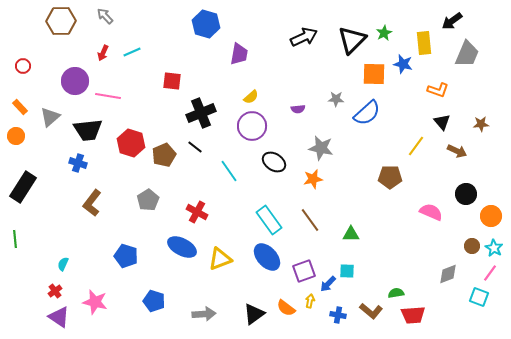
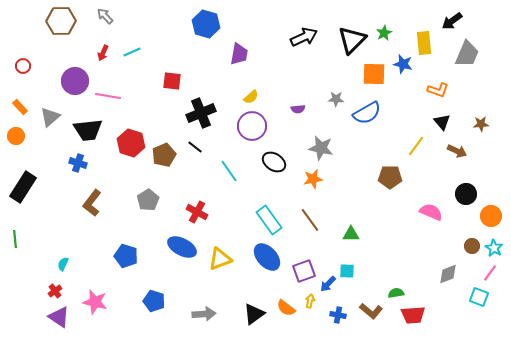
blue semicircle at (367, 113): rotated 12 degrees clockwise
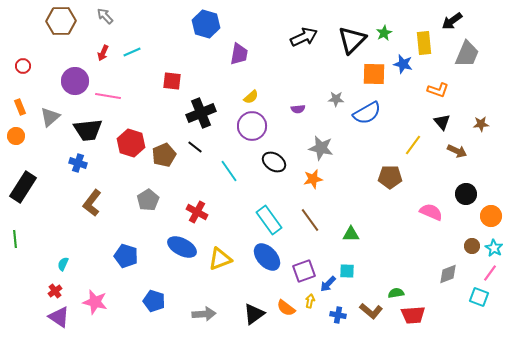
orange rectangle at (20, 107): rotated 21 degrees clockwise
yellow line at (416, 146): moved 3 px left, 1 px up
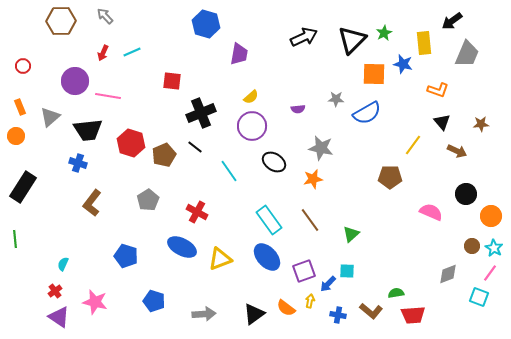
green triangle at (351, 234): rotated 42 degrees counterclockwise
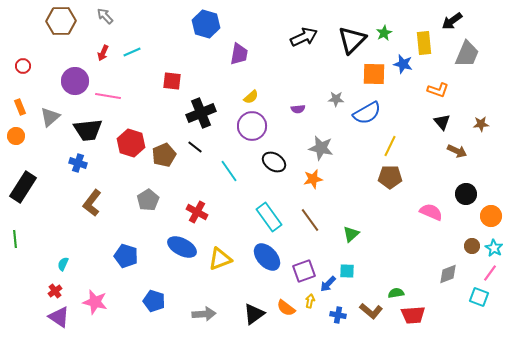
yellow line at (413, 145): moved 23 px left, 1 px down; rotated 10 degrees counterclockwise
cyan rectangle at (269, 220): moved 3 px up
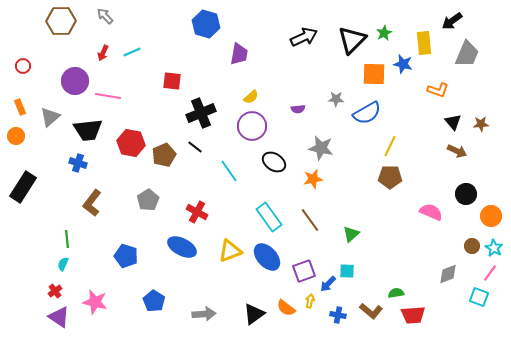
black triangle at (442, 122): moved 11 px right
red hexagon at (131, 143): rotated 8 degrees counterclockwise
green line at (15, 239): moved 52 px right
yellow triangle at (220, 259): moved 10 px right, 8 px up
blue pentagon at (154, 301): rotated 15 degrees clockwise
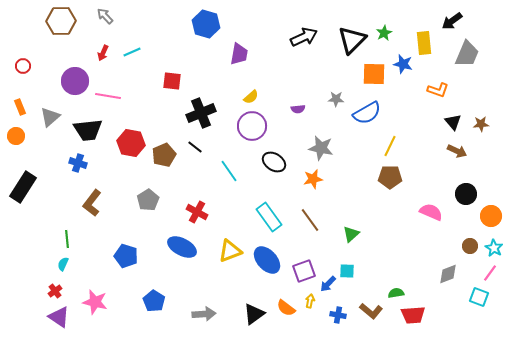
brown circle at (472, 246): moved 2 px left
blue ellipse at (267, 257): moved 3 px down
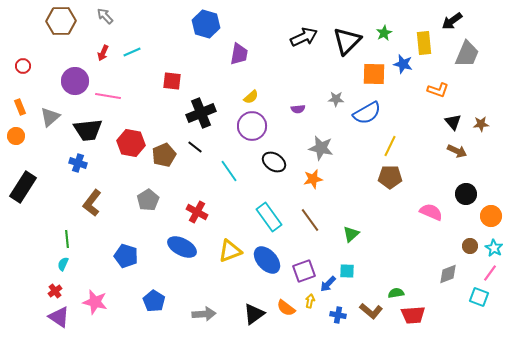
black triangle at (352, 40): moved 5 px left, 1 px down
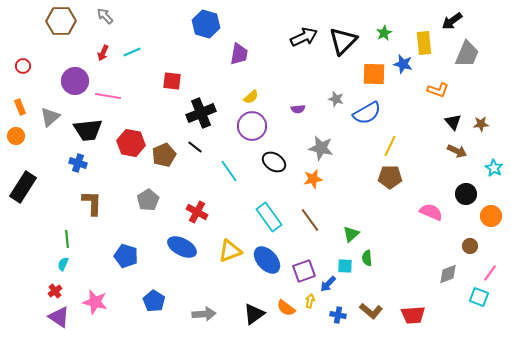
black triangle at (347, 41): moved 4 px left
gray star at (336, 99): rotated 14 degrees clockwise
brown L-shape at (92, 203): rotated 144 degrees clockwise
cyan star at (494, 248): moved 80 px up
cyan square at (347, 271): moved 2 px left, 5 px up
green semicircle at (396, 293): moved 29 px left, 35 px up; rotated 84 degrees counterclockwise
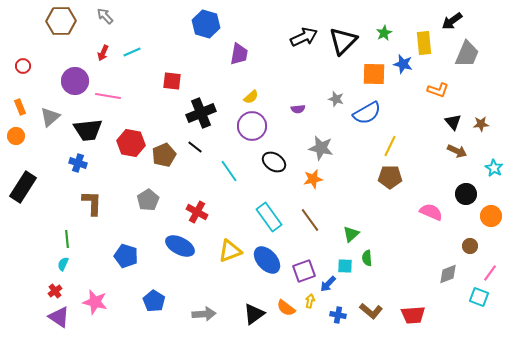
blue ellipse at (182, 247): moved 2 px left, 1 px up
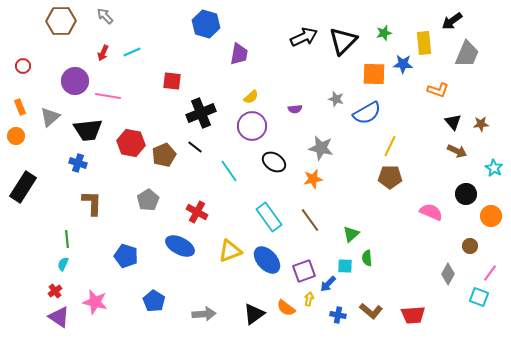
green star at (384, 33): rotated 14 degrees clockwise
blue star at (403, 64): rotated 12 degrees counterclockwise
purple semicircle at (298, 109): moved 3 px left
gray diamond at (448, 274): rotated 40 degrees counterclockwise
yellow arrow at (310, 301): moved 1 px left, 2 px up
